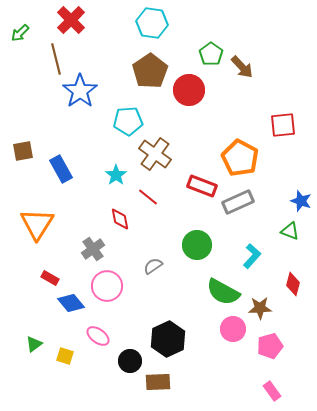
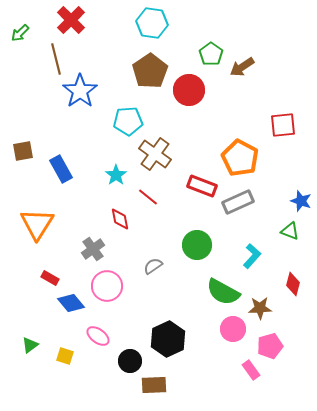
brown arrow at (242, 67): rotated 100 degrees clockwise
green triangle at (34, 344): moved 4 px left, 1 px down
brown rectangle at (158, 382): moved 4 px left, 3 px down
pink rectangle at (272, 391): moved 21 px left, 21 px up
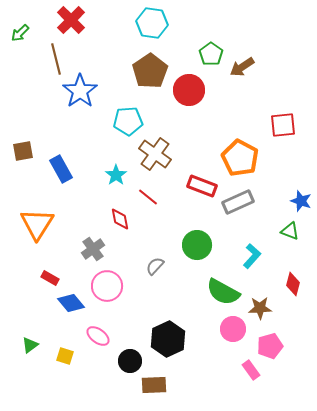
gray semicircle at (153, 266): moved 2 px right; rotated 12 degrees counterclockwise
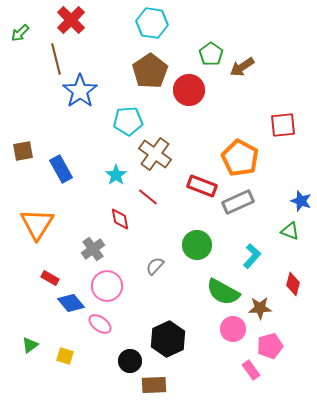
pink ellipse at (98, 336): moved 2 px right, 12 px up
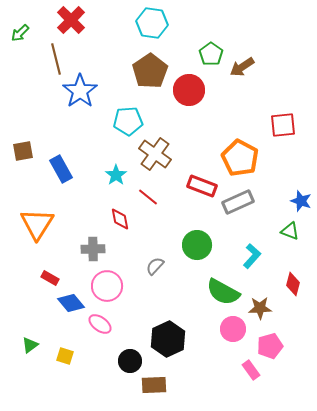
gray cross at (93, 249): rotated 35 degrees clockwise
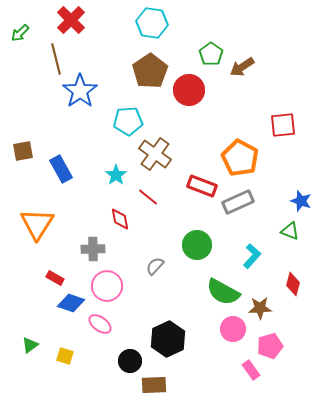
red rectangle at (50, 278): moved 5 px right
blue diamond at (71, 303): rotated 32 degrees counterclockwise
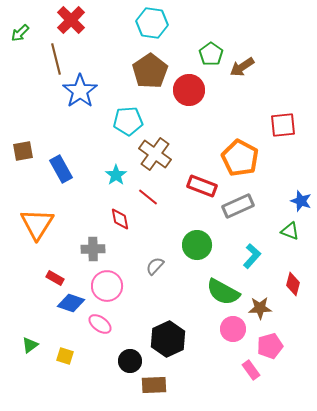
gray rectangle at (238, 202): moved 4 px down
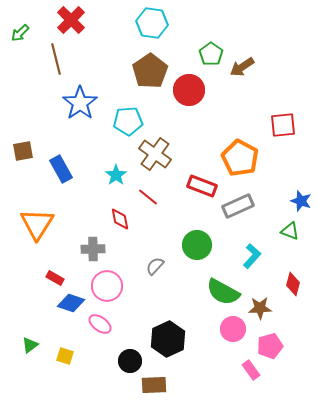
blue star at (80, 91): moved 12 px down
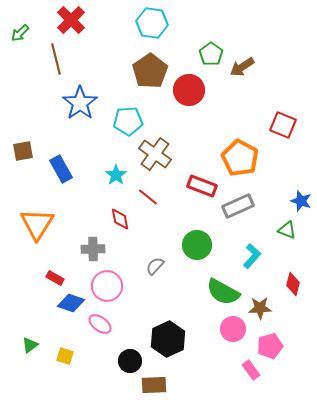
red square at (283, 125): rotated 28 degrees clockwise
green triangle at (290, 231): moved 3 px left, 1 px up
